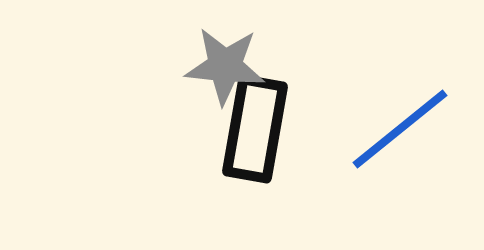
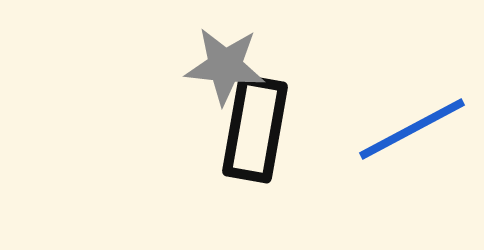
blue line: moved 12 px right; rotated 11 degrees clockwise
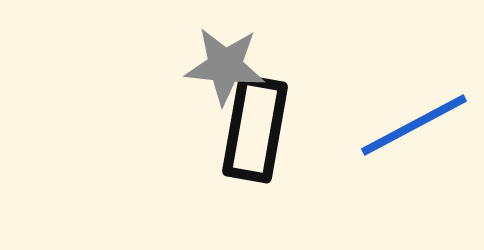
blue line: moved 2 px right, 4 px up
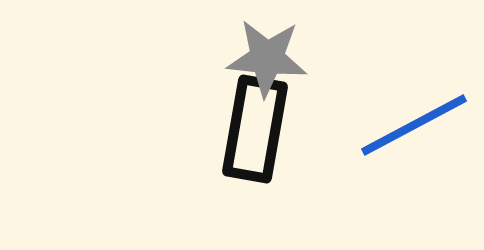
gray star: moved 42 px right, 8 px up
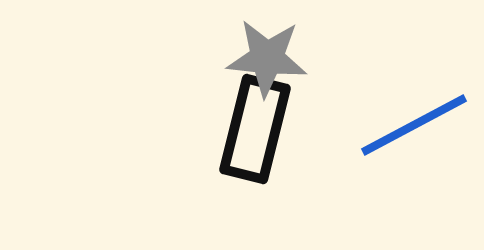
black rectangle: rotated 4 degrees clockwise
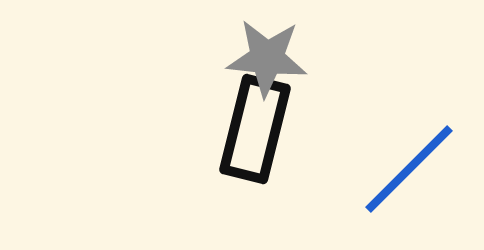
blue line: moved 5 px left, 44 px down; rotated 17 degrees counterclockwise
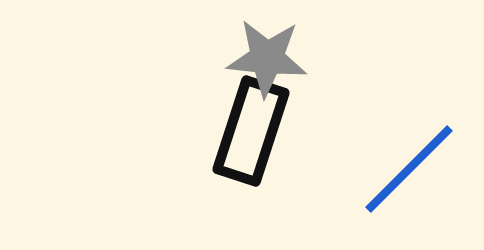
black rectangle: moved 4 px left, 2 px down; rotated 4 degrees clockwise
